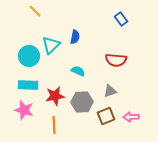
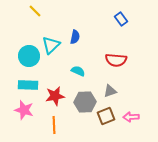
gray hexagon: moved 3 px right
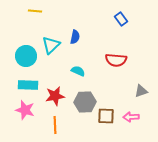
yellow line: rotated 40 degrees counterclockwise
cyan circle: moved 3 px left
gray triangle: moved 31 px right
pink star: moved 1 px right
brown square: rotated 24 degrees clockwise
orange line: moved 1 px right
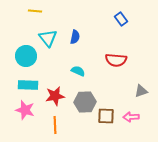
cyan triangle: moved 3 px left, 7 px up; rotated 24 degrees counterclockwise
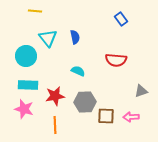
blue semicircle: rotated 24 degrees counterclockwise
pink star: moved 1 px left, 1 px up
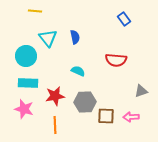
blue rectangle: moved 3 px right
cyan rectangle: moved 2 px up
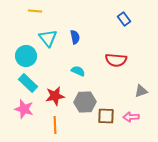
cyan rectangle: rotated 42 degrees clockwise
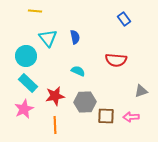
pink star: rotated 30 degrees clockwise
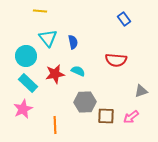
yellow line: moved 5 px right
blue semicircle: moved 2 px left, 5 px down
red star: moved 22 px up
pink star: moved 1 px left
pink arrow: rotated 35 degrees counterclockwise
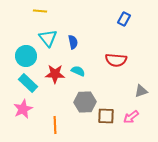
blue rectangle: rotated 64 degrees clockwise
red star: rotated 12 degrees clockwise
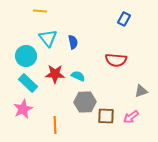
cyan semicircle: moved 5 px down
